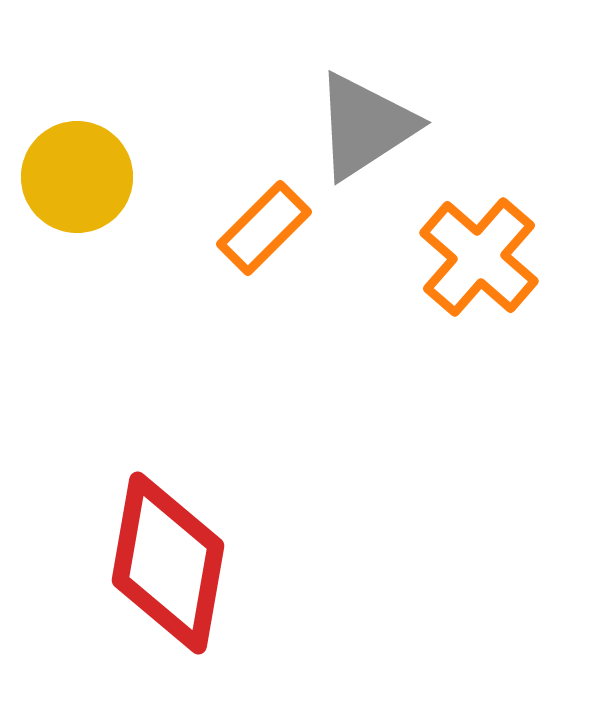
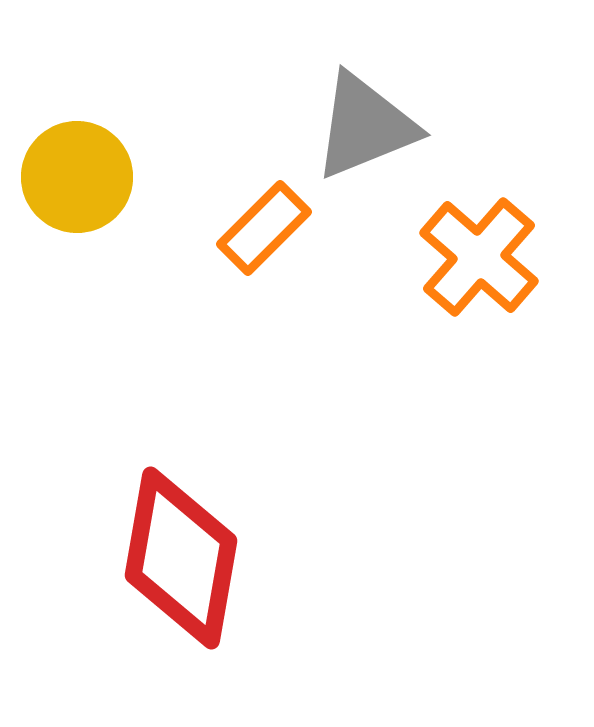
gray triangle: rotated 11 degrees clockwise
red diamond: moved 13 px right, 5 px up
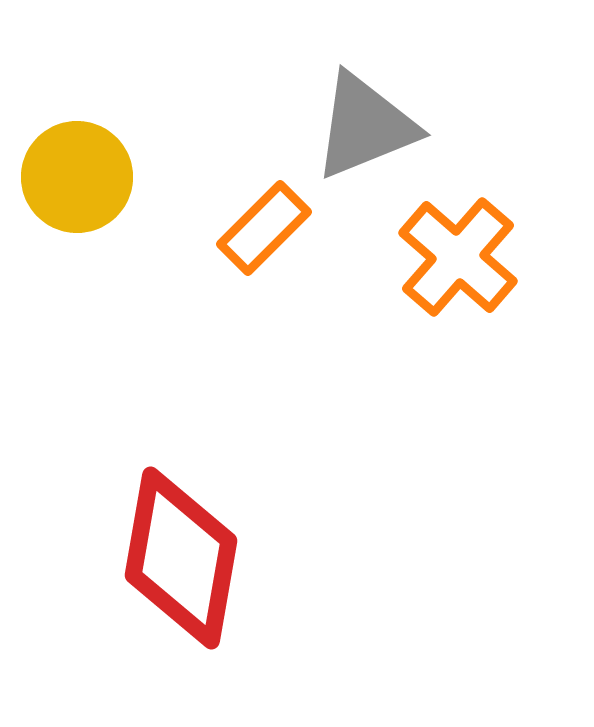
orange cross: moved 21 px left
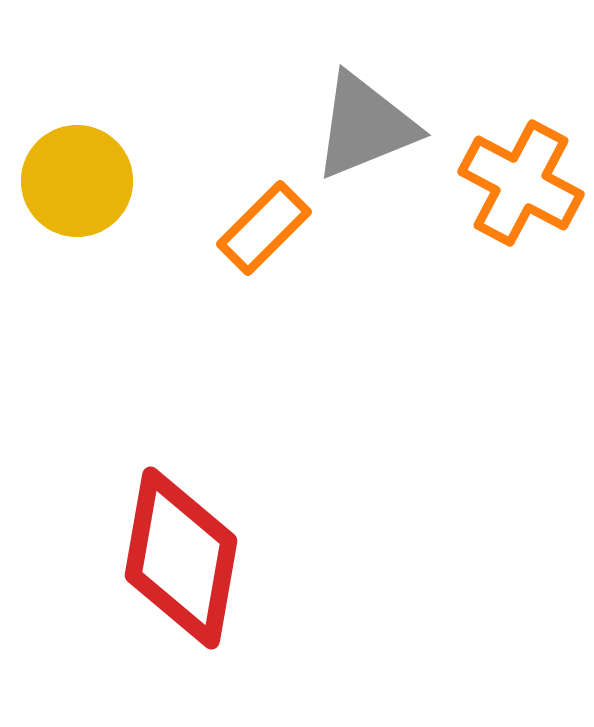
yellow circle: moved 4 px down
orange cross: moved 63 px right, 74 px up; rotated 13 degrees counterclockwise
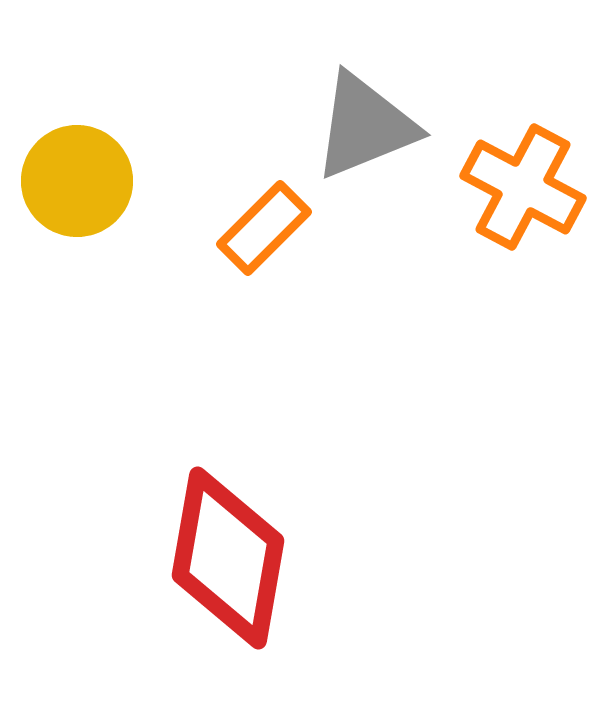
orange cross: moved 2 px right, 4 px down
red diamond: moved 47 px right
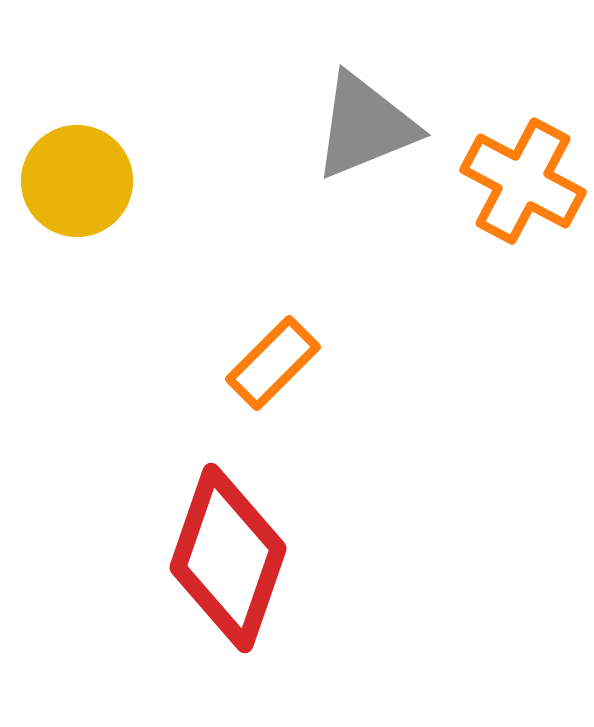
orange cross: moved 6 px up
orange rectangle: moved 9 px right, 135 px down
red diamond: rotated 9 degrees clockwise
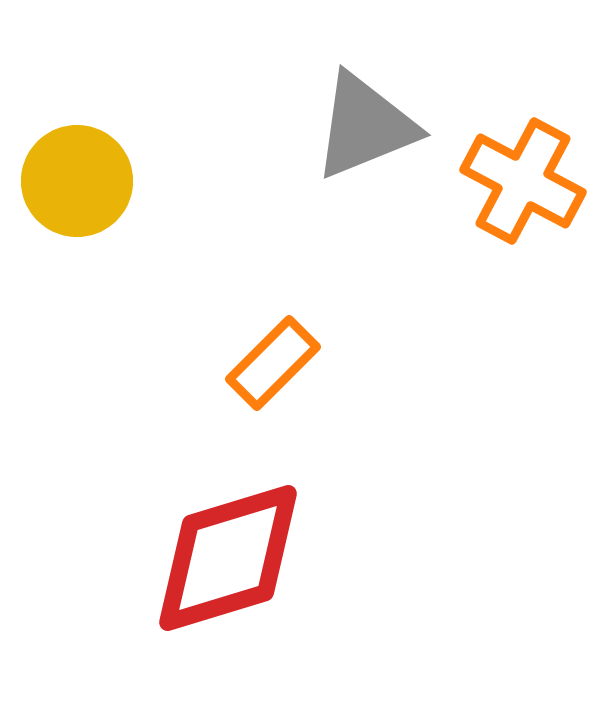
red diamond: rotated 54 degrees clockwise
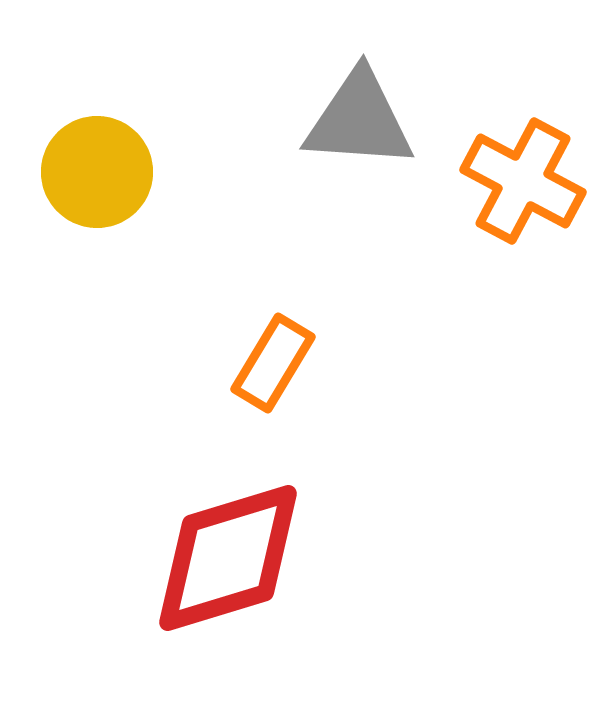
gray triangle: moved 6 px left, 6 px up; rotated 26 degrees clockwise
yellow circle: moved 20 px right, 9 px up
orange rectangle: rotated 14 degrees counterclockwise
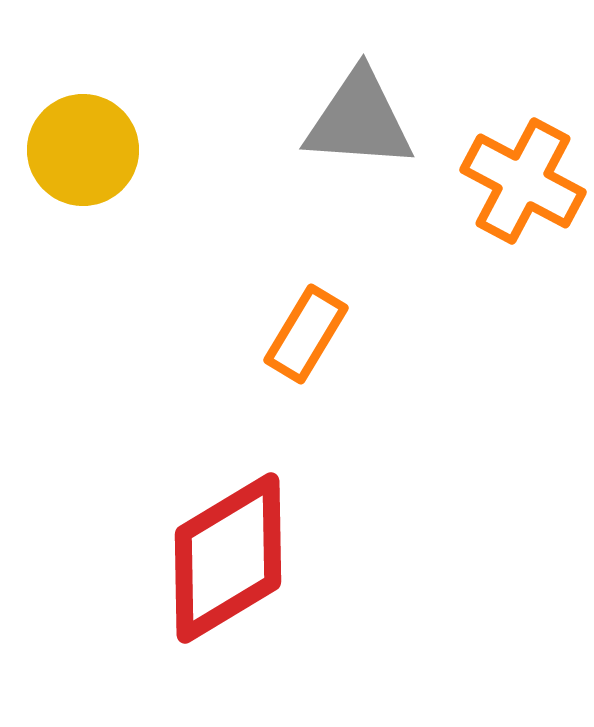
yellow circle: moved 14 px left, 22 px up
orange rectangle: moved 33 px right, 29 px up
red diamond: rotated 14 degrees counterclockwise
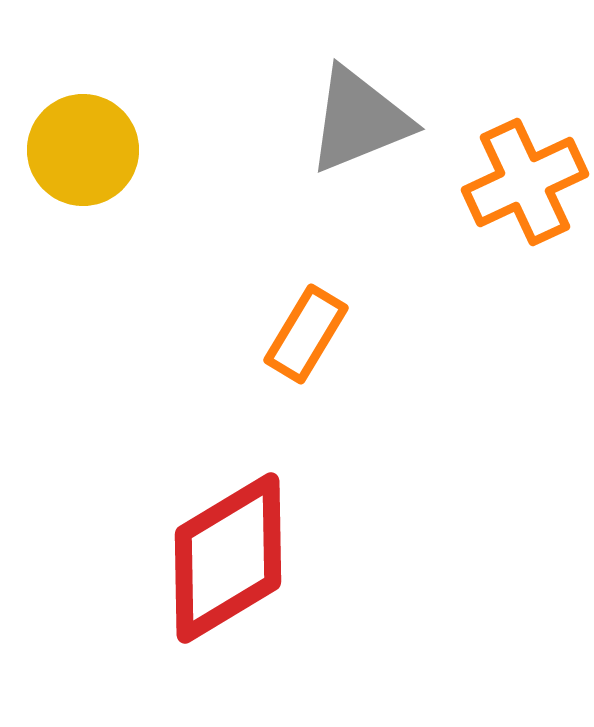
gray triangle: rotated 26 degrees counterclockwise
orange cross: moved 2 px right, 1 px down; rotated 37 degrees clockwise
